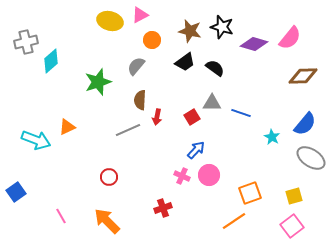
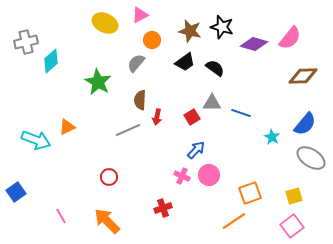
yellow ellipse: moved 5 px left, 2 px down; rotated 10 degrees clockwise
gray semicircle: moved 3 px up
green star: rotated 24 degrees counterclockwise
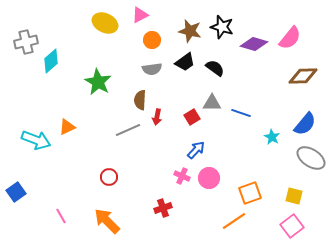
gray semicircle: moved 16 px right, 6 px down; rotated 138 degrees counterclockwise
pink circle: moved 3 px down
yellow square: rotated 30 degrees clockwise
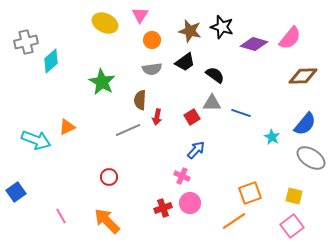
pink triangle: rotated 30 degrees counterclockwise
black semicircle: moved 7 px down
green star: moved 4 px right
pink circle: moved 19 px left, 25 px down
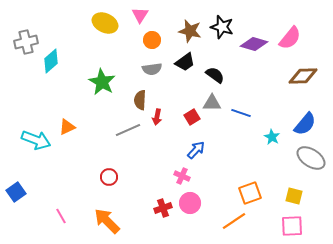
pink square: rotated 35 degrees clockwise
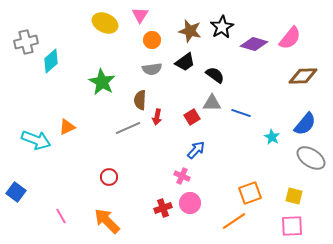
black star: rotated 25 degrees clockwise
gray line: moved 2 px up
blue square: rotated 18 degrees counterclockwise
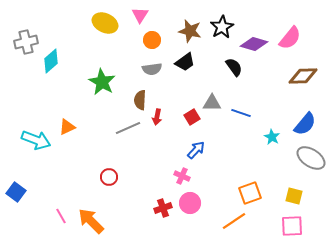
black semicircle: moved 19 px right, 8 px up; rotated 18 degrees clockwise
orange arrow: moved 16 px left
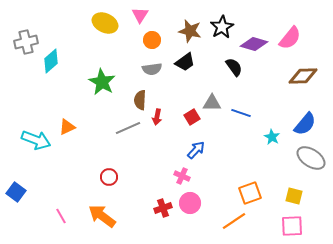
orange arrow: moved 11 px right, 5 px up; rotated 8 degrees counterclockwise
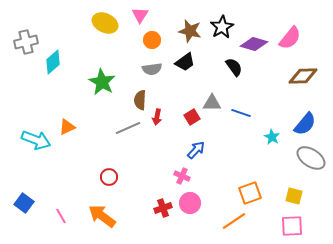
cyan diamond: moved 2 px right, 1 px down
blue square: moved 8 px right, 11 px down
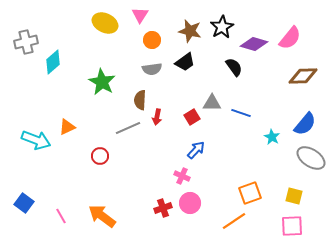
red circle: moved 9 px left, 21 px up
